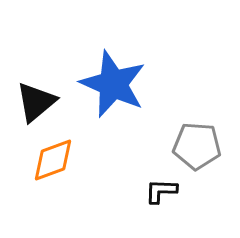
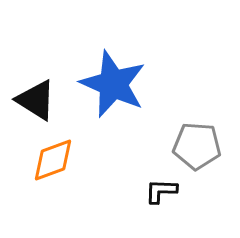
black triangle: moved 2 px up; rotated 48 degrees counterclockwise
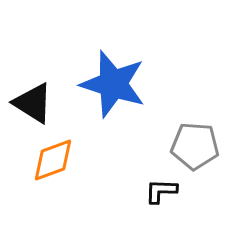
blue star: rotated 6 degrees counterclockwise
black triangle: moved 3 px left, 3 px down
gray pentagon: moved 2 px left
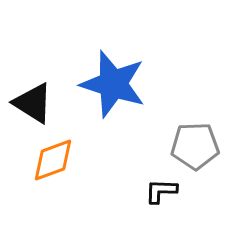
gray pentagon: rotated 6 degrees counterclockwise
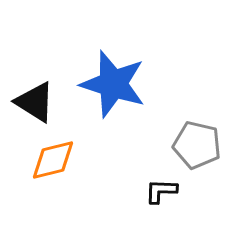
black triangle: moved 2 px right, 1 px up
gray pentagon: moved 2 px right, 1 px up; rotated 15 degrees clockwise
orange diamond: rotated 6 degrees clockwise
